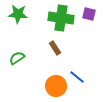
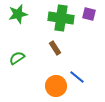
green star: rotated 18 degrees counterclockwise
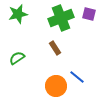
green cross: rotated 30 degrees counterclockwise
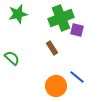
purple square: moved 12 px left, 16 px down
brown rectangle: moved 3 px left
green semicircle: moved 5 px left; rotated 77 degrees clockwise
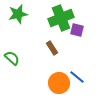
orange circle: moved 3 px right, 3 px up
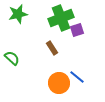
purple square: rotated 32 degrees counterclockwise
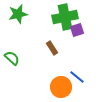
green cross: moved 4 px right, 1 px up; rotated 10 degrees clockwise
orange circle: moved 2 px right, 4 px down
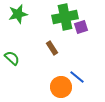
purple square: moved 4 px right, 3 px up
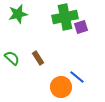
brown rectangle: moved 14 px left, 10 px down
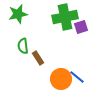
green semicircle: moved 11 px right, 12 px up; rotated 140 degrees counterclockwise
orange circle: moved 8 px up
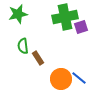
blue line: moved 2 px right, 1 px down
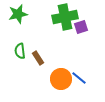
green semicircle: moved 3 px left, 5 px down
